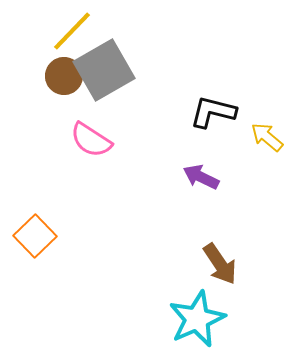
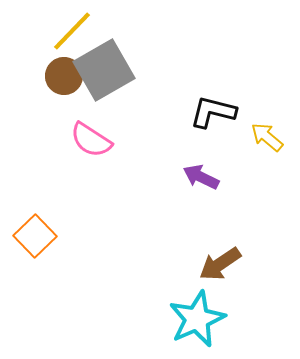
brown arrow: rotated 90 degrees clockwise
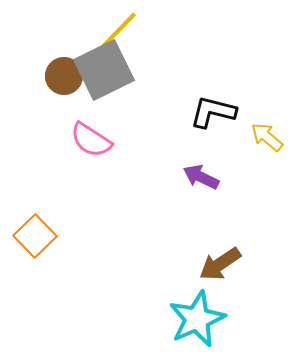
yellow line: moved 46 px right
gray square: rotated 4 degrees clockwise
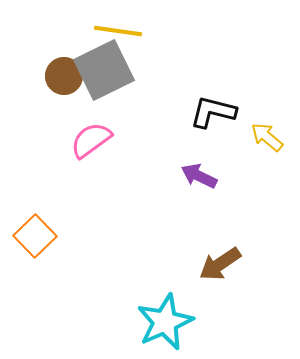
yellow line: rotated 54 degrees clockwise
pink semicircle: rotated 111 degrees clockwise
purple arrow: moved 2 px left, 1 px up
cyan star: moved 32 px left, 3 px down
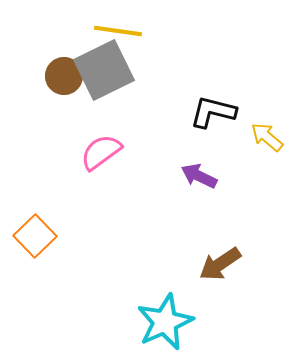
pink semicircle: moved 10 px right, 12 px down
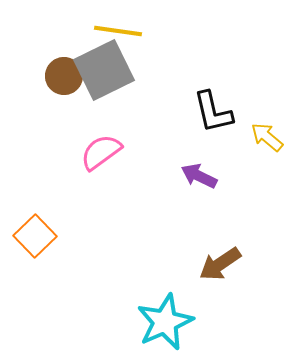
black L-shape: rotated 117 degrees counterclockwise
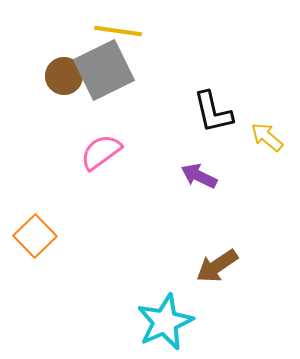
brown arrow: moved 3 px left, 2 px down
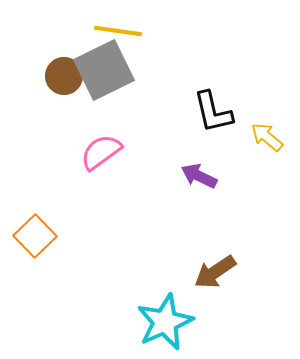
brown arrow: moved 2 px left, 6 px down
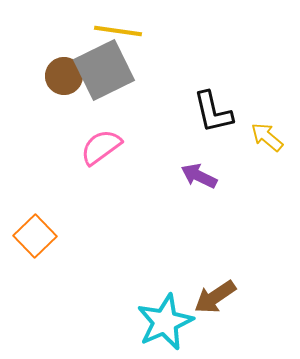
pink semicircle: moved 5 px up
brown arrow: moved 25 px down
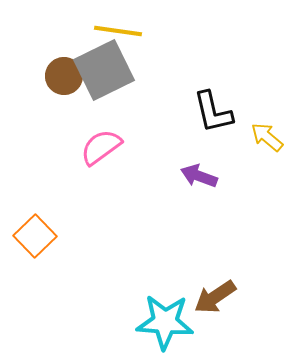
purple arrow: rotated 6 degrees counterclockwise
cyan star: rotated 28 degrees clockwise
